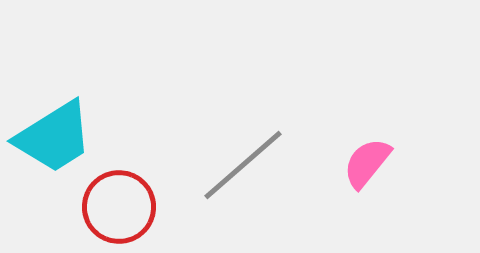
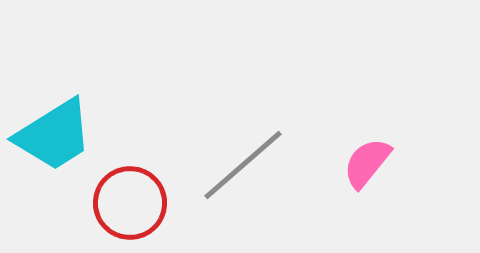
cyan trapezoid: moved 2 px up
red circle: moved 11 px right, 4 px up
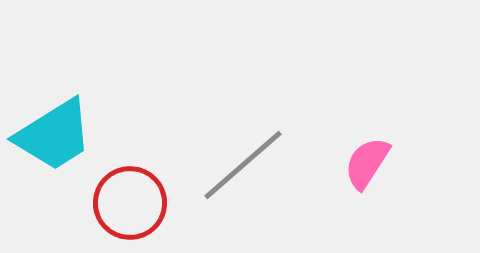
pink semicircle: rotated 6 degrees counterclockwise
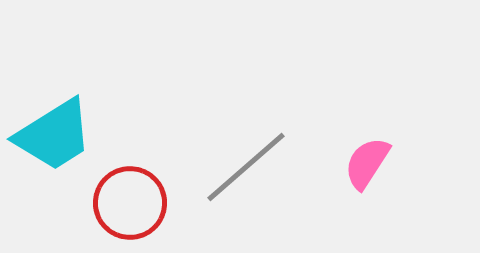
gray line: moved 3 px right, 2 px down
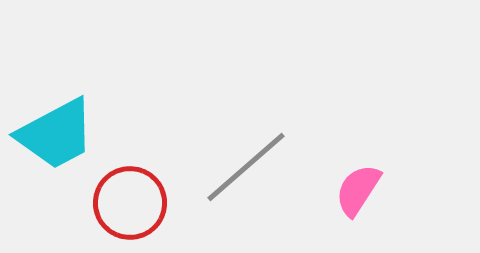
cyan trapezoid: moved 2 px right, 1 px up; rotated 4 degrees clockwise
pink semicircle: moved 9 px left, 27 px down
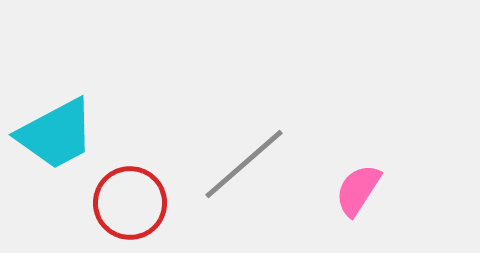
gray line: moved 2 px left, 3 px up
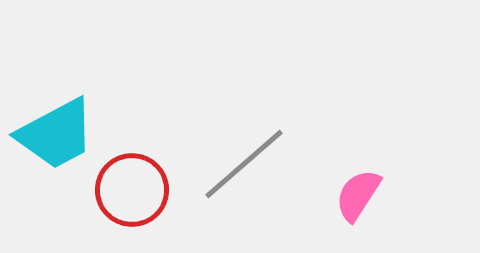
pink semicircle: moved 5 px down
red circle: moved 2 px right, 13 px up
